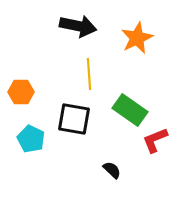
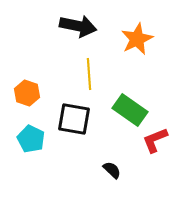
orange star: moved 1 px down
orange hexagon: moved 6 px right, 1 px down; rotated 20 degrees clockwise
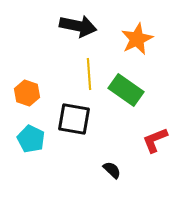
green rectangle: moved 4 px left, 20 px up
